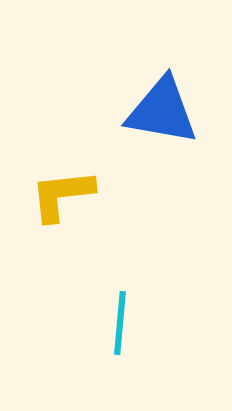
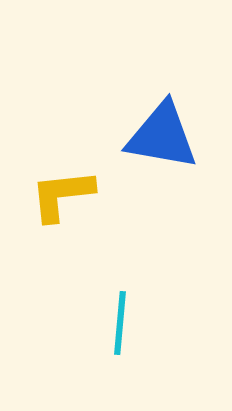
blue triangle: moved 25 px down
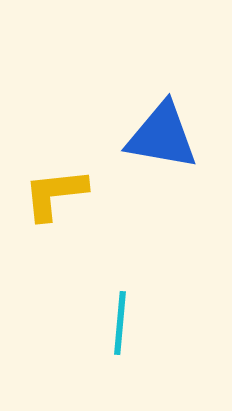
yellow L-shape: moved 7 px left, 1 px up
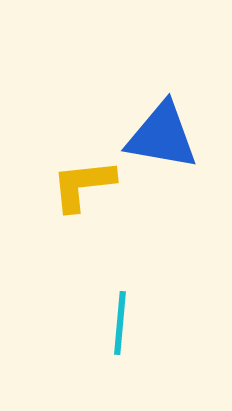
yellow L-shape: moved 28 px right, 9 px up
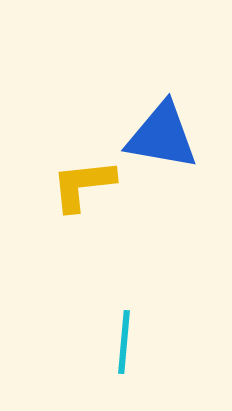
cyan line: moved 4 px right, 19 px down
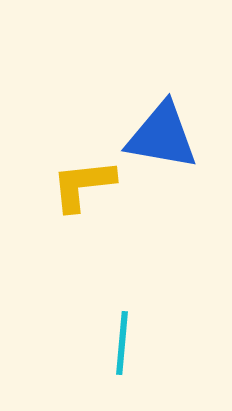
cyan line: moved 2 px left, 1 px down
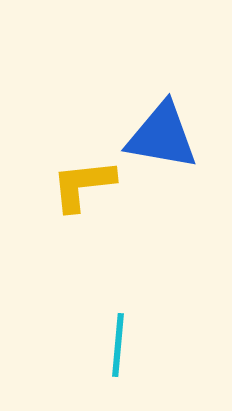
cyan line: moved 4 px left, 2 px down
